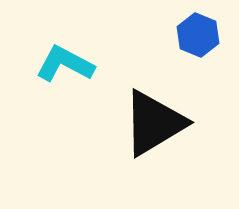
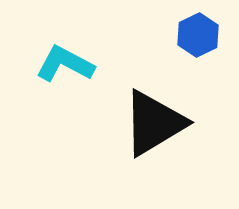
blue hexagon: rotated 12 degrees clockwise
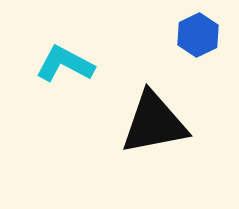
black triangle: rotated 20 degrees clockwise
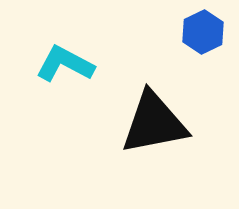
blue hexagon: moved 5 px right, 3 px up
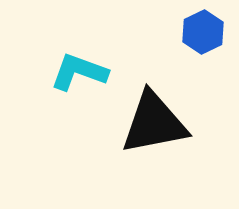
cyan L-shape: moved 14 px right, 8 px down; rotated 8 degrees counterclockwise
